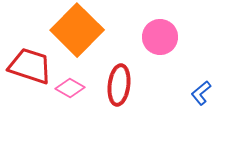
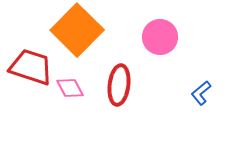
red trapezoid: moved 1 px right, 1 px down
pink diamond: rotated 32 degrees clockwise
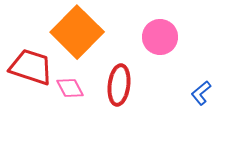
orange square: moved 2 px down
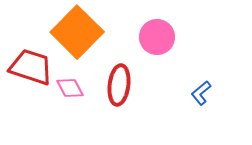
pink circle: moved 3 px left
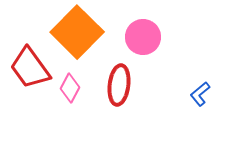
pink circle: moved 14 px left
red trapezoid: moved 1 px left, 1 px down; rotated 144 degrees counterclockwise
pink diamond: rotated 56 degrees clockwise
blue L-shape: moved 1 px left, 1 px down
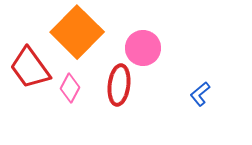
pink circle: moved 11 px down
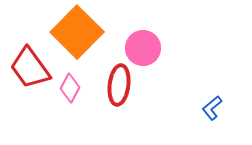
blue L-shape: moved 12 px right, 14 px down
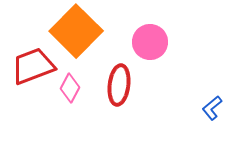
orange square: moved 1 px left, 1 px up
pink circle: moved 7 px right, 6 px up
red trapezoid: moved 3 px right, 2 px up; rotated 105 degrees clockwise
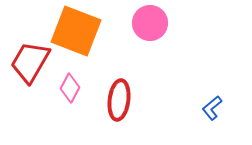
orange square: rotated 24 degrees counterclockwise
pink circle: moved 19 px up
red trapezoid: moved 3 px left, 4 px up; rotated 39 degrees counterclockwise
red ellipse: moved 15 px down
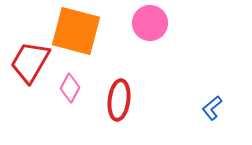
orange square: rotated 6 degrees counterclockwise
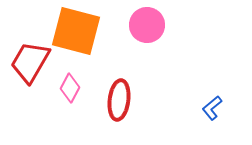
pink circle: moved 3 px left, 2 px down
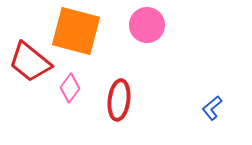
red trapezoid: rotated 81 degrees counterclockwise
pink diamond: rotated 8 degrees clockwise
